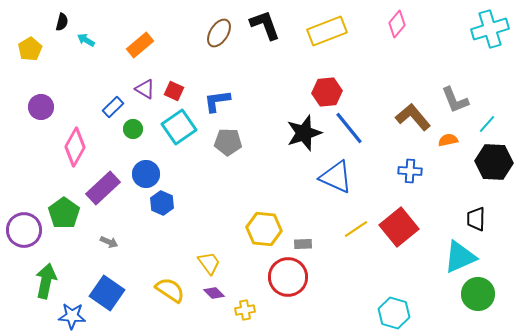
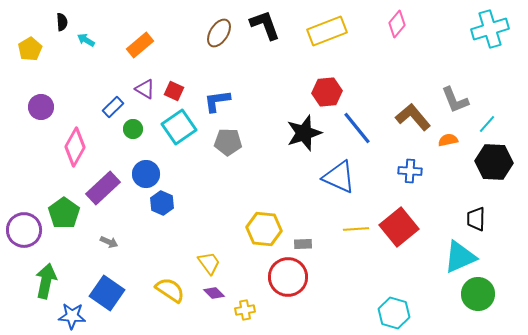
black semicircle at (62, 22): rotated 18 degrees counterclockwise
blue line at (349, 128): moved 8 px right
blue triangle at (336, 177): moved 3 px right
yellow line at (356, 229): rotated 30 degrees clockwise
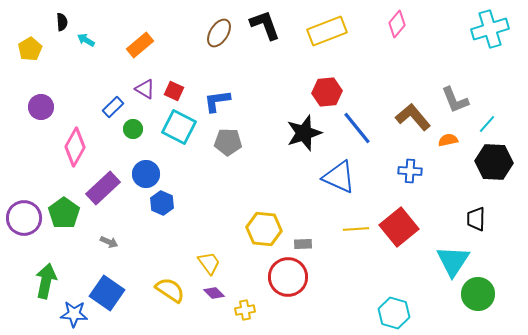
cyan square at (179, 127): rotated 28 degrees counterclockwise
purple circle at (24, 230): moved 12 px up
cyan triangle at (460, 257): moved 7 px left, 4 px down; rotated 33 degrees counterclockwise
blue star at (72, 316): moved 2 px right, 2 px up
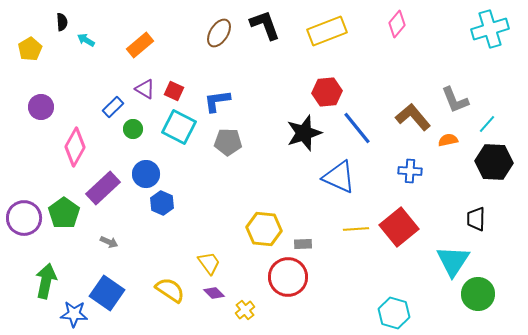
yellow cross at (245, 310): rotated 30 degrees counterclockwise
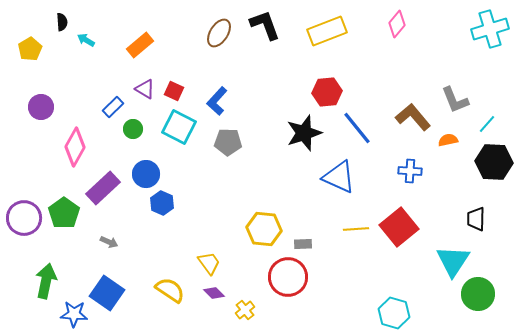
blue L-shape at (217, 101): rotated 40 degrees counterclockwise
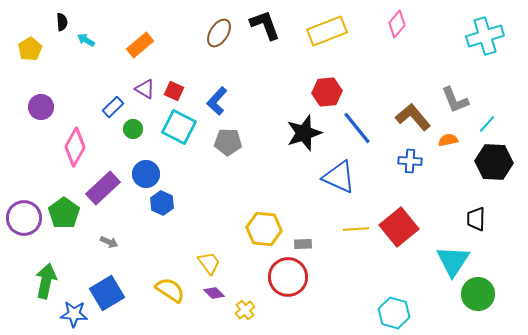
cyan cross at (490, 29): moved 5 px left, 7 px down
blue cross at (410, 171): moved 10 px up
blue square at (107, 293): rotated 24 degrees clockwise
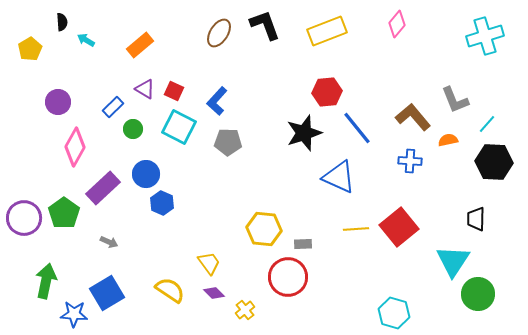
purple circle at (41, 107): moved 17 px right, 5 px up
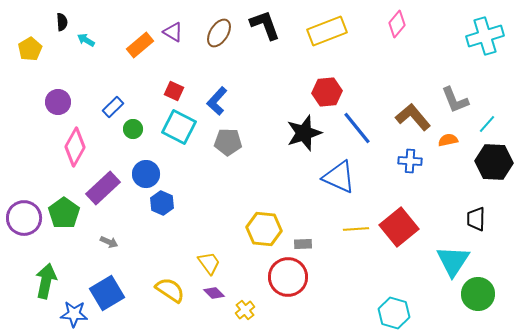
purple triangle at (145, 89): moved 28 px right, 57 px up
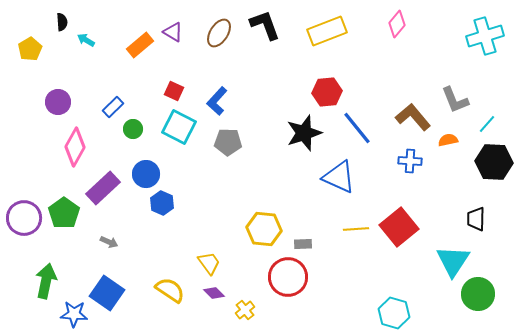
blue square at (107, 293): rotated 24 degrees counterclockwise
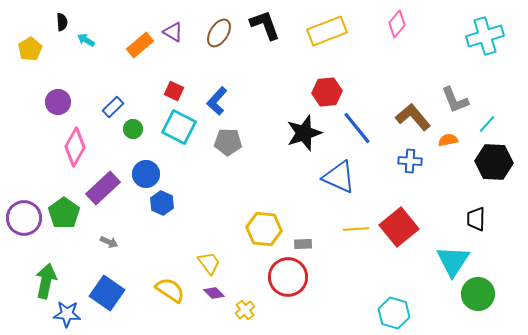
blue star at (74, 314): moved 7 px left
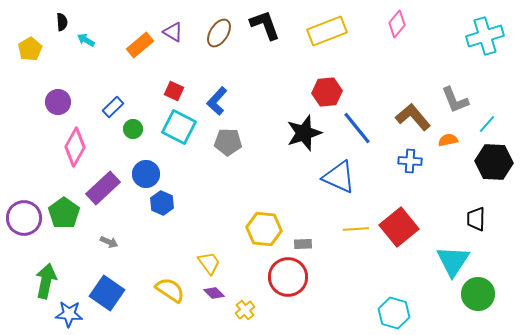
blue star at (67, 314): moved 2 px right
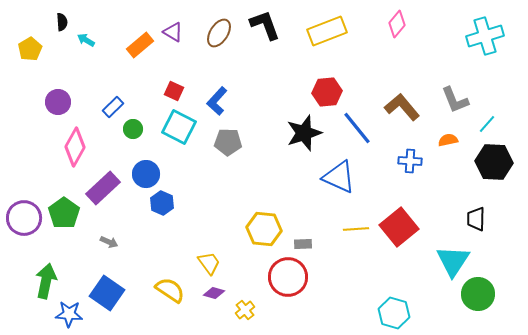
brown L-shape at (413, 117): moved 11 px left, 10 px up
purple diamond at (214, 293): rotated 30 degrees counterclockwise
